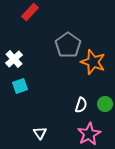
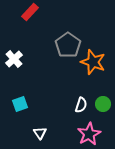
cyan square: moved 18 px down
green circle: moved 2 px left
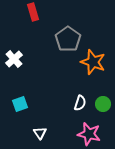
red rectangle: moved 3 px right; rotated 60 degrees counterclockwise
gray pentagon: moved 6 px up
white semicircle: moved 1 px left, 2 px up
pink star: rotated 30 degrees counterclockwise
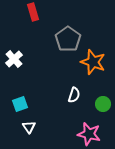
white semicircle: moved 6 px left, 8 px up
white triangle: moved 11 px left, 6 px up
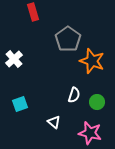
orange star: moved 1 px left, 1 px up
green circle: moved 6 px left, 2 px up
white triangle: moved 25 px right, 5 px up; rotated 16 degrees counterclockwise
pink star: moved 1 px right, 1 px up
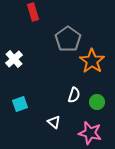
orange star: rotated 15 degrees clockwise
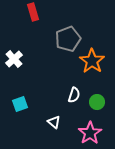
gray pentagon: rotated 15 degrees clockwise
pink star: rotated 25 degrees clockwise
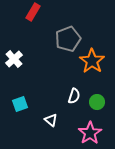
red rectangle: rotated 48 degrees clockwise
white semicircle: moved 1 px down
white triangle: moved 3 px left, 2 px up
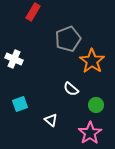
white cross: rotated 24 degrees counterclockwise
white semicircle: moved 3 px left, 7 px up; rotated 112 degrees clockwise
green circle: moved 1 px left, 3 px down
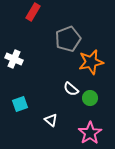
orange star: moved 1 px left, 1 px down; rotated 25 degrees clockwise
green circle: moved 6 px left, 7 px up
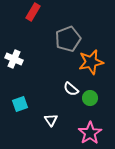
white triangle: rotated 16 degrees clockwise
